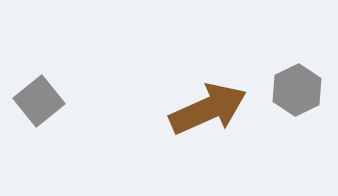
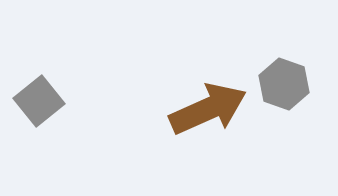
gray hexagon: moved 13 px left, 6 px up; rotated 15 degrees counterclockwise
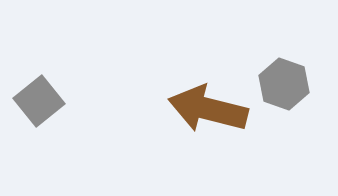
brown arrow: rotated 142 degrees counterclockwise
